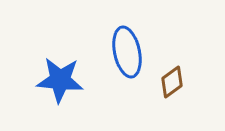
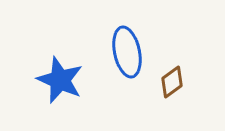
blue star: rotated 18 degrees clockwise
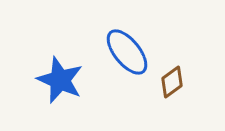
blue ellipse: rotated 27 degrees counterclockwise
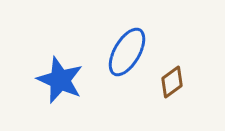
blue ellipse: rotated 69 degrees clockwise
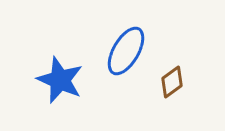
blue ellipse: moved 1 px left, 1 px up
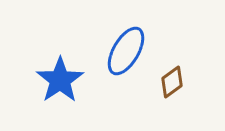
blue star: rotated 15 degrees clockwise
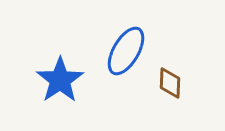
brown diamond: moved 2 px left, 1 px down; rotated 52 degrees counterclockwise
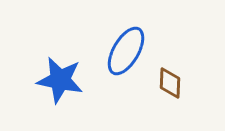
blue star: rotated 27 degrees counterclockwise
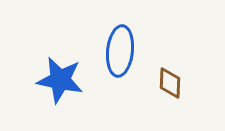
blue ellipse: moved 6 px left; rotated 24 degrees counterclockwise
